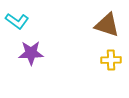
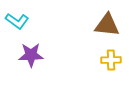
brown triangle: rotated 12 degrees counterclockwise
purple star: moved 2 px down
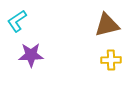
cyan L-shape: rotated 110 degrees clockwise
brown triangle: rotated 20 degrees counterclockwise
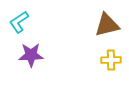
cyan L-shape: moved 2 px right, 1 px down
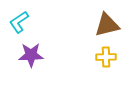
yellow cross: moved 5 px left, 3 px up
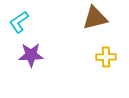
brown triangle: moved 12 px left, 7 px up
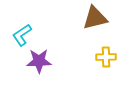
cyan L-shape: moved 3 px right, 13 px down
purple star: moved 8 px right, 6 px down
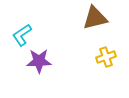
yellow cross: rotated 18 degrees counterclockwise
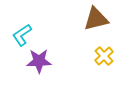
brown triangle: moved 1 px right, 1 px down
yellow cross: moved 2 px left, 1 px up; rotated 24 degrees counterclockwise
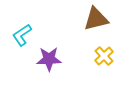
purple star: moved 10 px right, 2 px up
